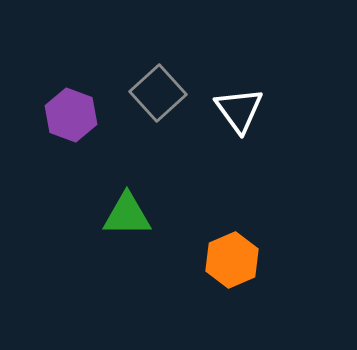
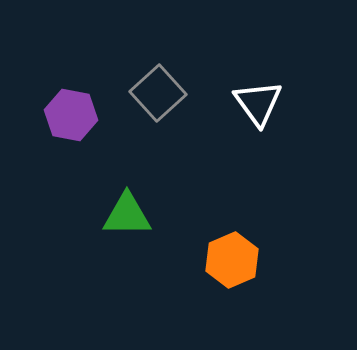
white triangle: moved 19 px right, 7 px up
purple hexagon: rotated 9 degrees counterclockwise
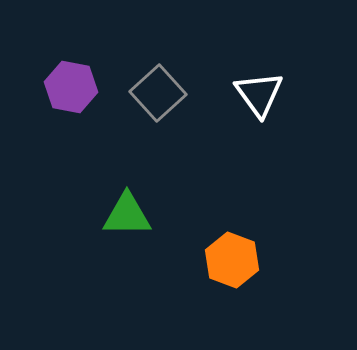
white triangle: moved 1 px right, 9 px up
purple hexagon: moved 28 px up
orange hexagon: rotated 16 degrees counterclockwise
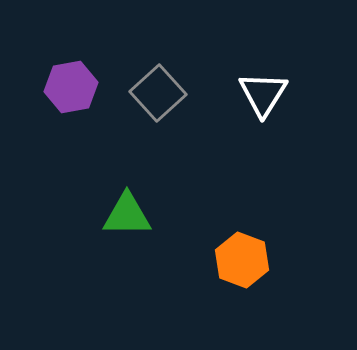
purple hexagon: rotated 21 degrees counterclockwise
white triangle: moved 4 px right; rotated 8 degrees clockwise
orange hexagon: moved 10 px right
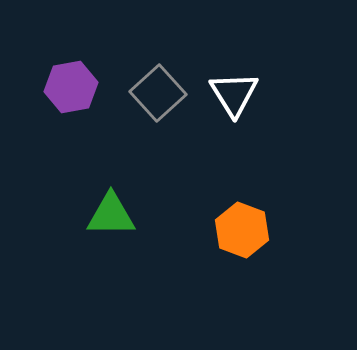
white triangle: moved 29 px left; rotated 4 degrees counterclockwise
green triangle: moved 16 px left
orange hexagon: moved 30 px up
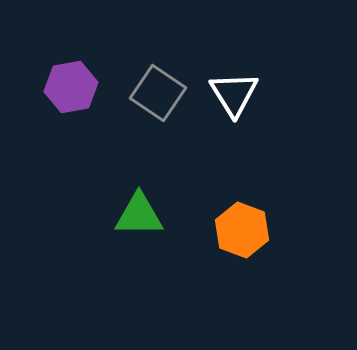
gray square: rotated 14 degrees counterclockwise
green triangle: moved 28 px right
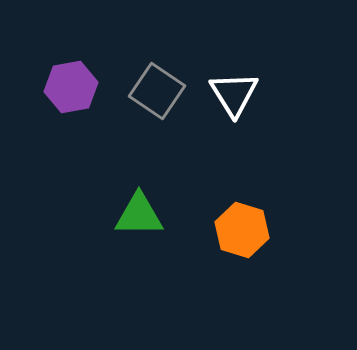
gray square: moved 1 px left, 2 px up
orange hexagon: rotated 4 degrees counterclockwise
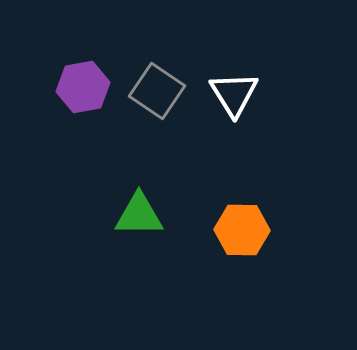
purple hexagon: moved 12 px right
orange hexagon: rotated 16 degrees counterclockwise
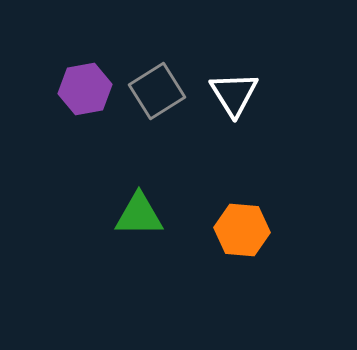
purple hexagon: moved 2 px right, 2 px down
gray square: rotated 24 degrees clockwise
orange hexagon: rotated 4 degrees clockwise
